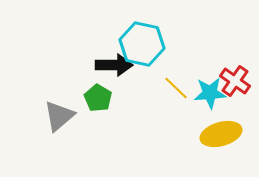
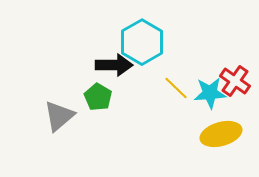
cyan hexagon: moved 2 px up; rotated 18 degrees clockwise
green pentagon: moved 1 px up
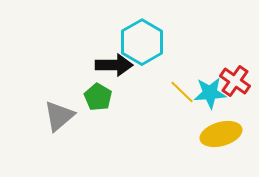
yellow line: moved 6 px right, 4 px down
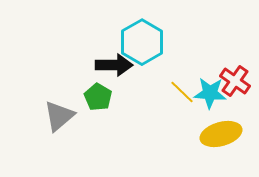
cyan star: rotated 8 degrees clockwise
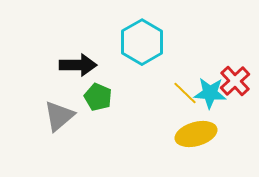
black arrow: moved 36 px left
red cross: rotated 12 degrees clockwise
yellow line: moved 3 px right, 1 px down
green pentagon: rotated 8 degrees counterclockwise
yellow ellipse: moved 25 px left
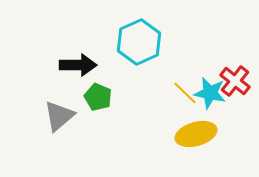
cyan hexagon: moved 3 px left; rotated 6 degrees clockwise
red cross: rotated 8 degrees counterclockwise
cyan star: rotated 8 degrees clockwise
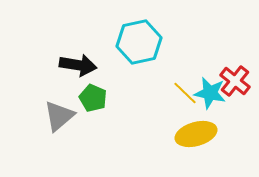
cyan hexagon: rotated 12 degrees clockwise
black arrow: rotated 9 degrees clockwise
green pentagon: moved 5 px left, 1 px down
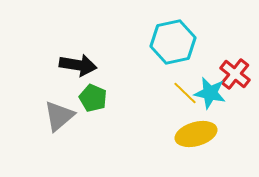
cyan hexagon: moved 34 px right
red cross: moved 7 px up
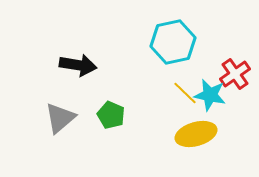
red cross: rotated 16 degrees clockwise
cyan star: moved 2 px down
green pentagon: moved 18 px right, 17 px down
gray triangle: moved 1 px right, 2 px down
